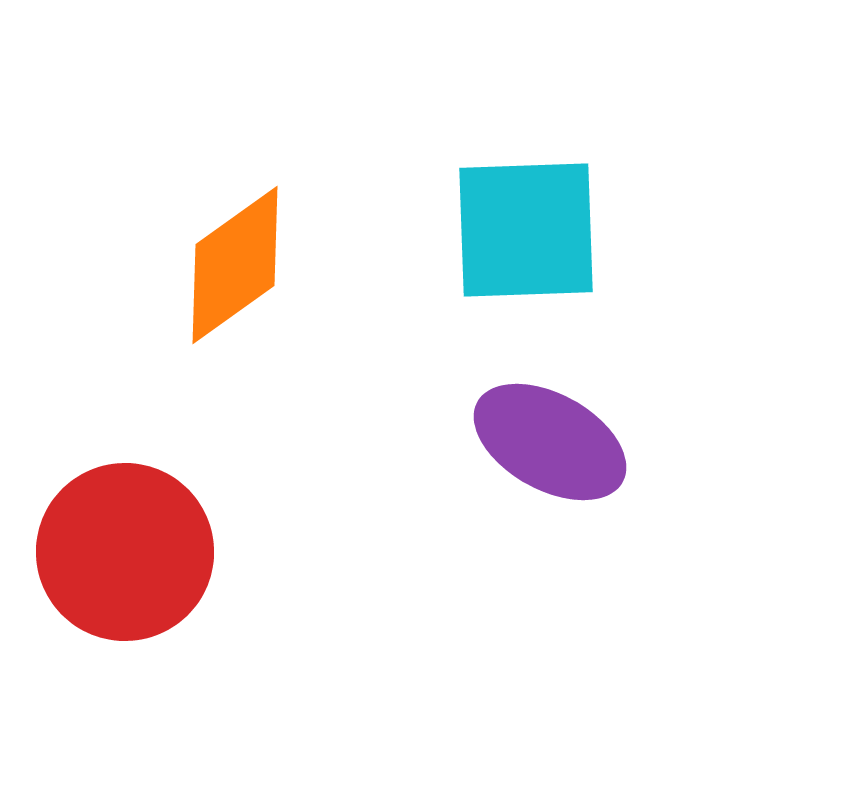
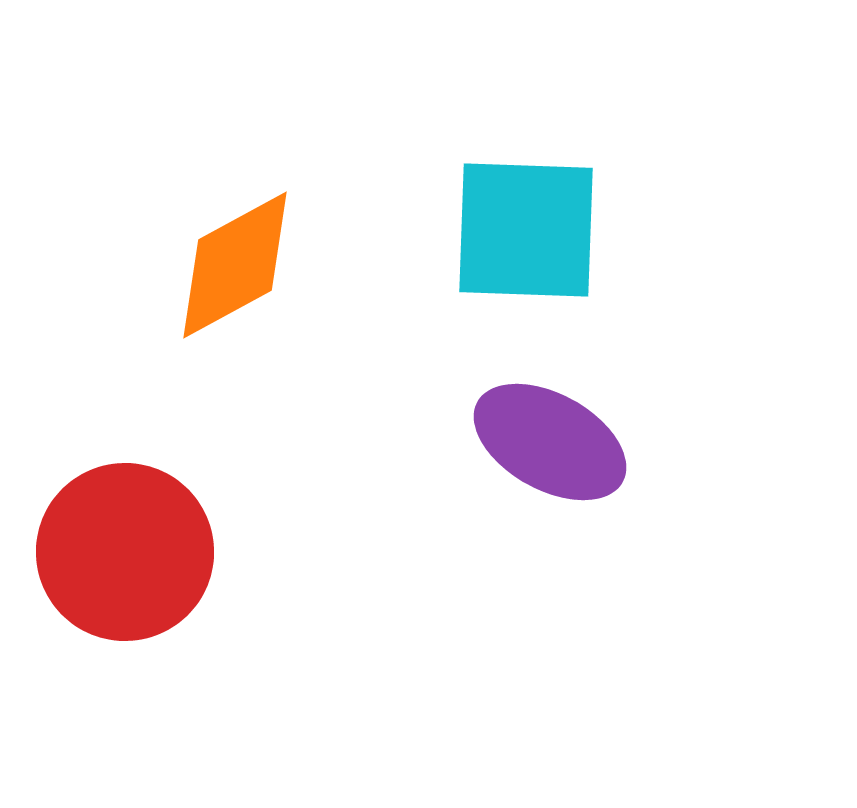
cyan square: rotated 4 degrees clockwise
orange diamond: rotated 7 degrees clockwise
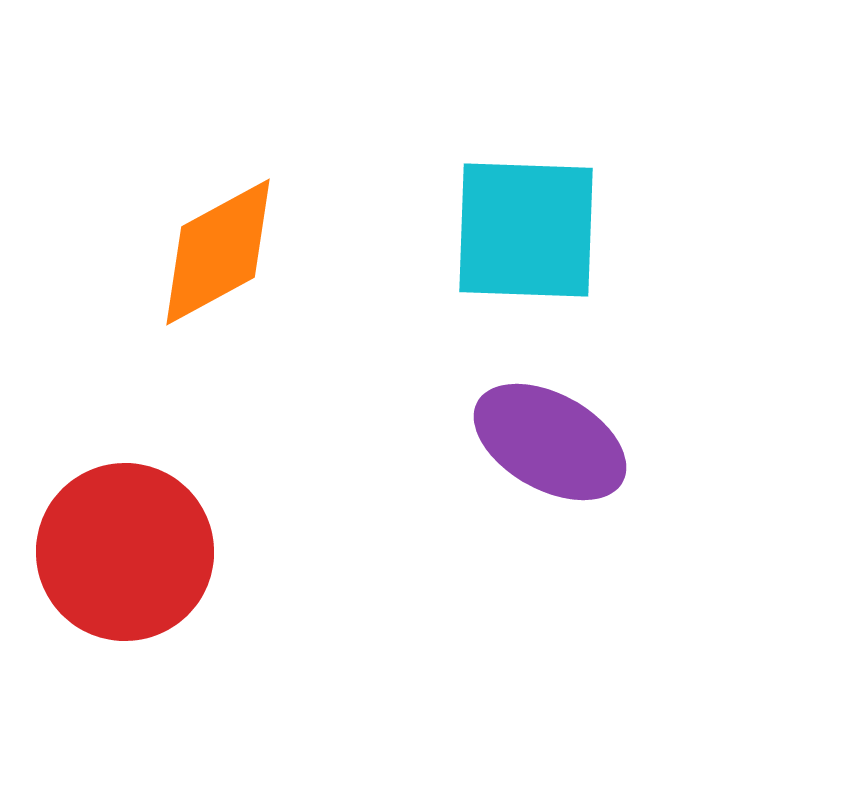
orange diamond: moved 17 px left, 13 px up
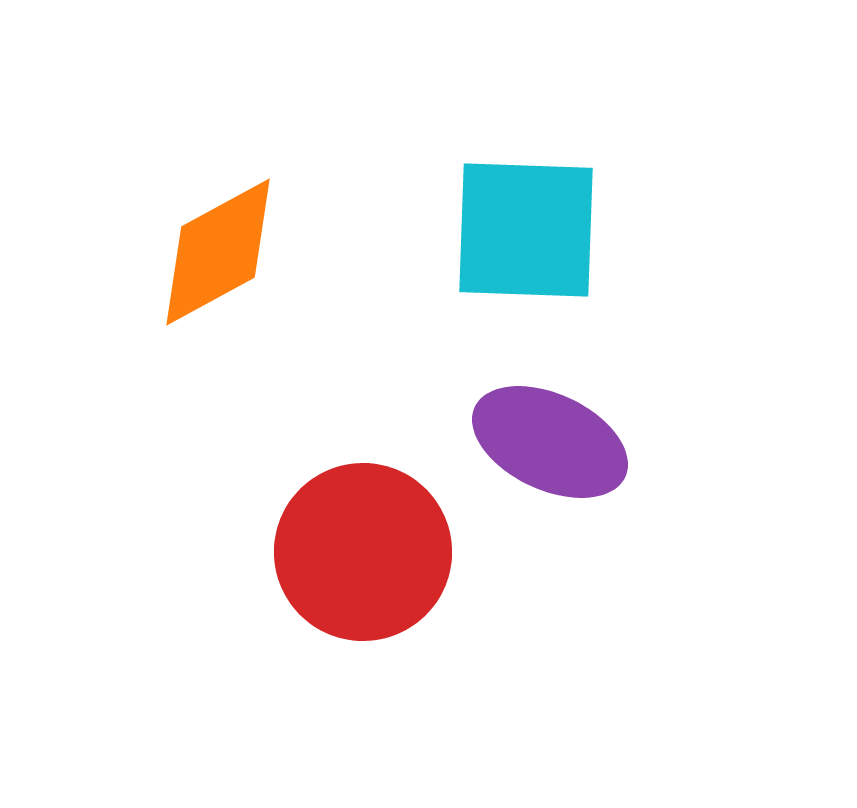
purple ellipse: rotated 4 degrees counterclockwise
red circle: moved 238 px right
